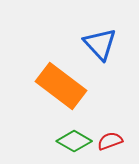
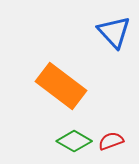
blue triangle: moved 14 px right, 12 px up
red semicircle: moved 1 px right
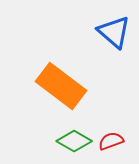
blue triangle: rotated 6 degrees counterclockwise
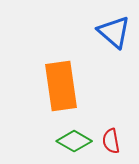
orange rectangle: rotated 45 degrees clockwise
red semicircle: rotated 80 degrees counterclockwise
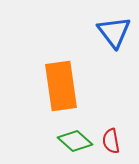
blue triangle: rotated 12 degrees clockwise
green diamond: moved 1 px right; rotated 12 degrees clockwise
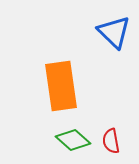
blue triangle: rotated 9 degrees counterclockwise
green diamond: moved 2 px left, 1 px up
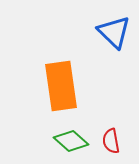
green diamond: moved 2 px left, 1 px down
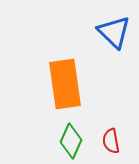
orange rectangle: moved 4 px right, 2 px up
green diamond: rotated 72 degrees clockwise
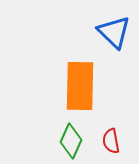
orange rectangle: moved 15 px right, 2 px down; rotated 9 degrees clockwise
